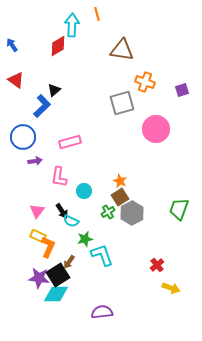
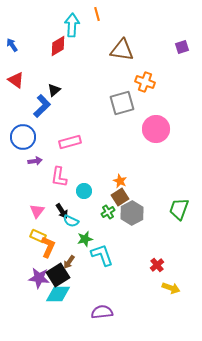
purple square: moved 43 px up
cyan diamond: moved 2 px right
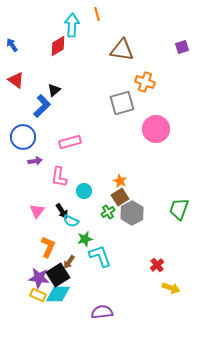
yellow rectangle: moved 59 px down
cyan L-shape: moved 2 px left, 1 px down
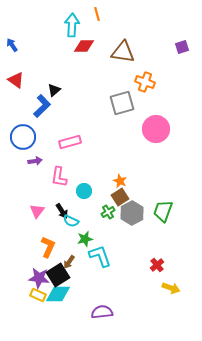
red diamond: moved 26 px right; rotated 30 degrees clockwise
brown triangle: moved 1 px right, 2 px down
green trapezoid: moved 16 px left, 2 px down
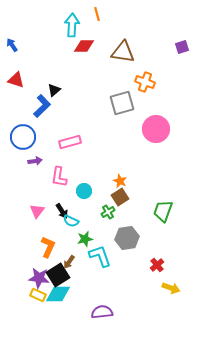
red triangle: rotated 18 degrees counterclockwise
gray hexagon: moved 5 px left, 25 px down; rotated 20 degrees clockwise
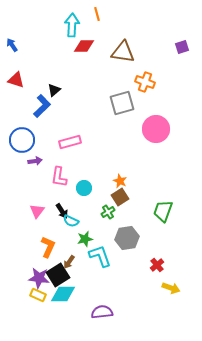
blue circle: moved 1 px left, 3 px down
cyan circle: moved 3 px up
cyan diamond: moved 5 px right
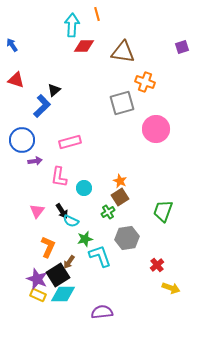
purple star: moved 2 px left, 1 px down; rotated 15 degrees clockwise
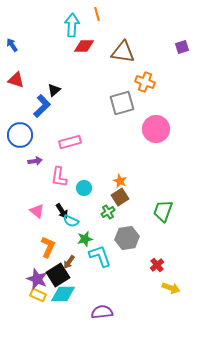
blue circle: moved 2 px left, 5 px up
pink triangle: rotated 28 degrees counterclockwise
